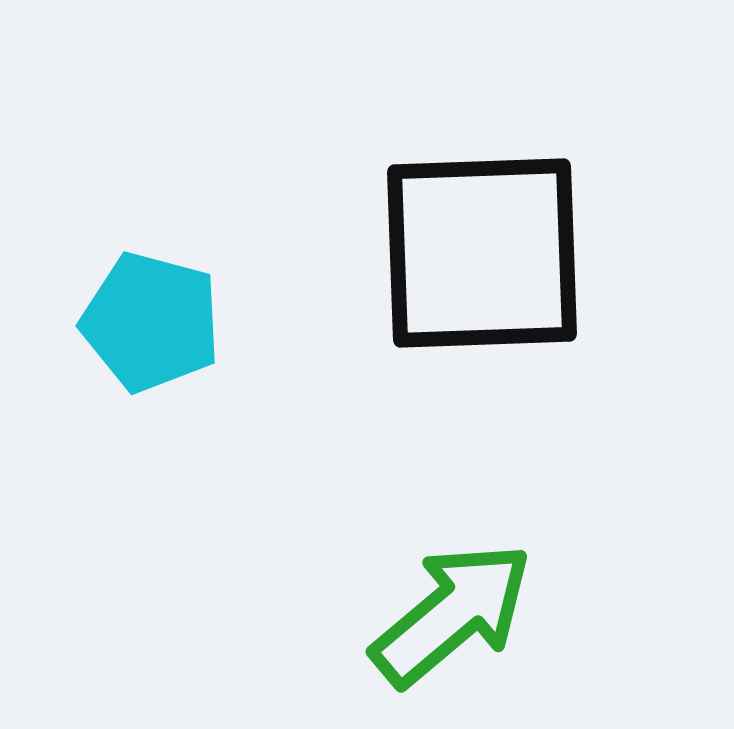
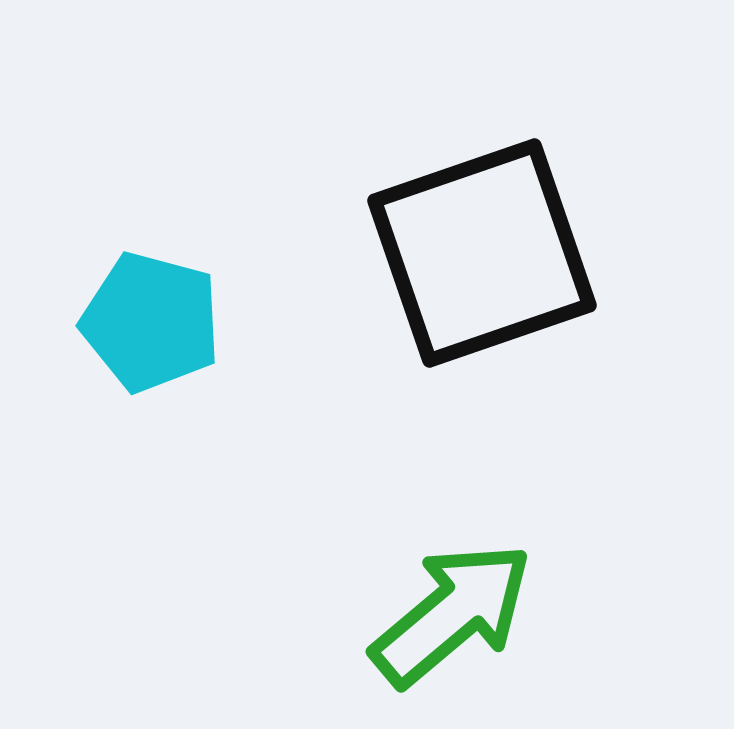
black square: rotated 17 degrees counterclockwise
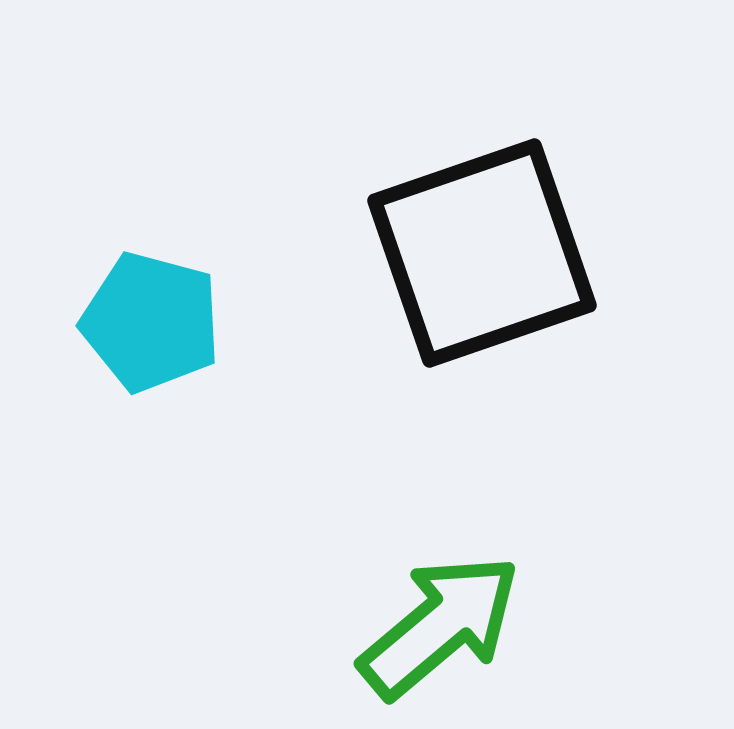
green arrow: moved 12 px left, 12 px down
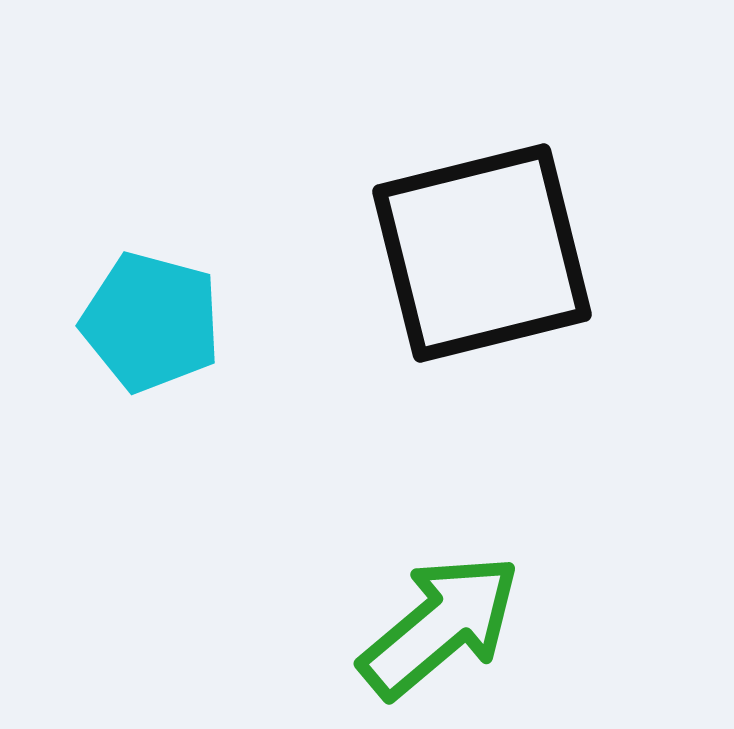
black square: rotated 5 degrees clockwise
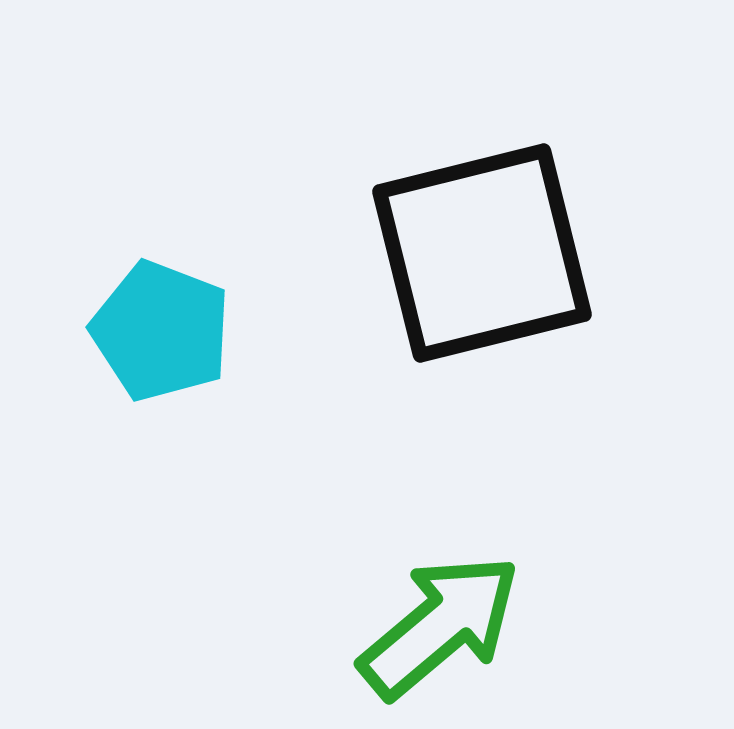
cyan pentagon: moved 10 px right, 9 px down; rotated 6 degrees clockwise
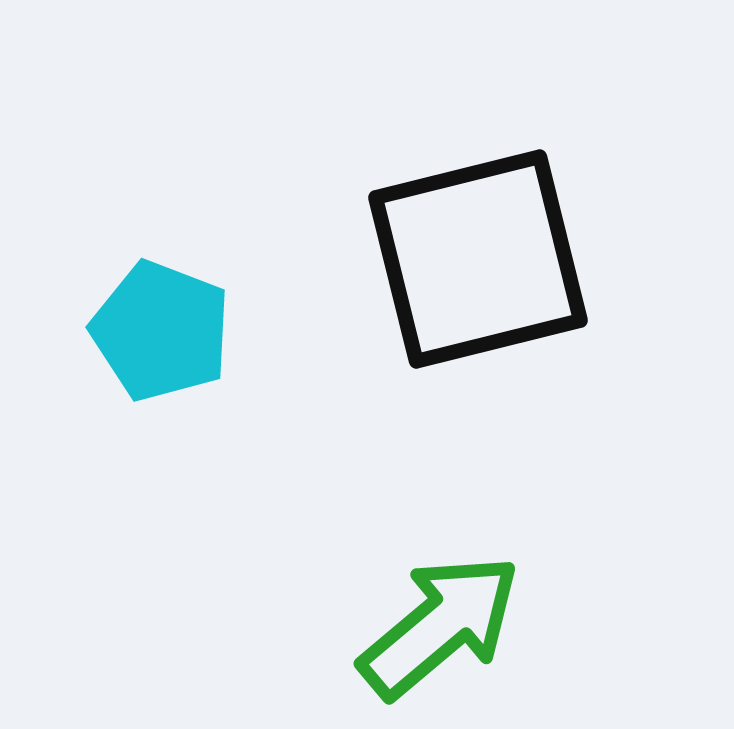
black square: moved 4 px left, 6 px down
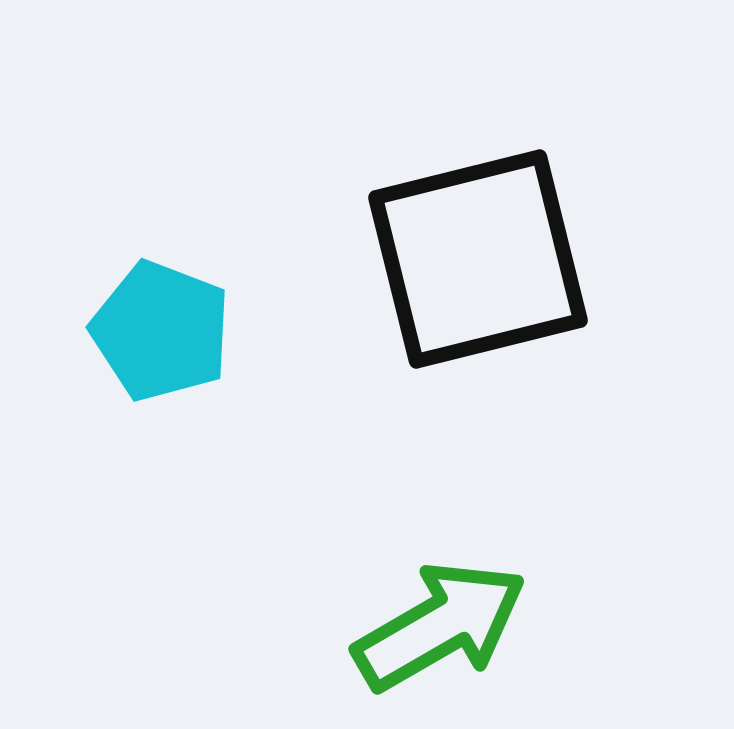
green arrow: rotated 10 degrees clockwise
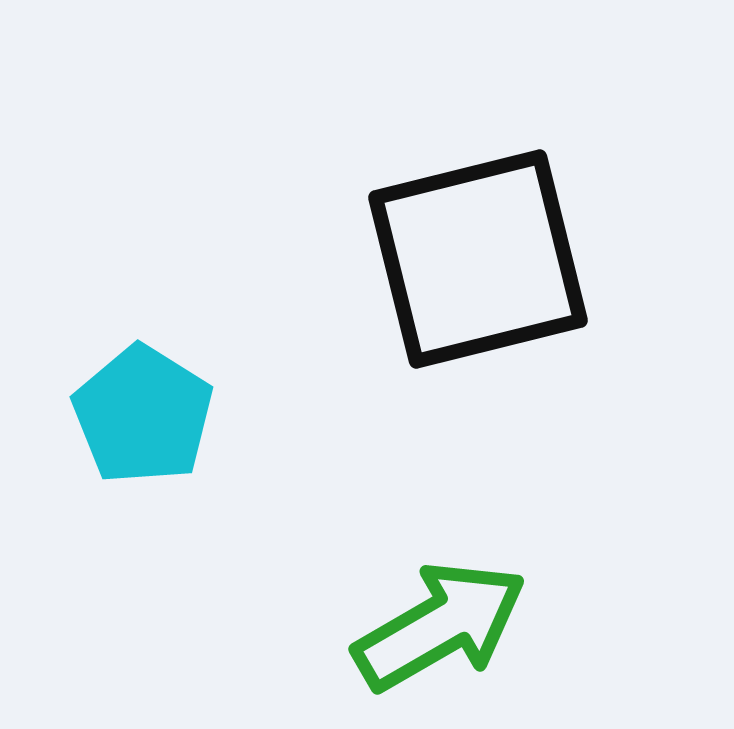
cyan pentagon: moved 18 px left, 84 px down; rotated 11 degrees clockwise
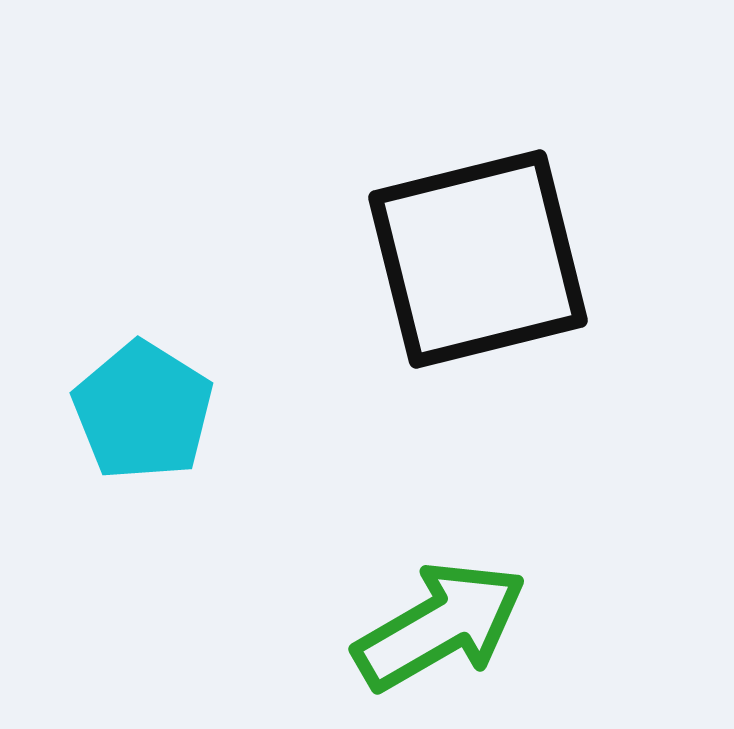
cyan pentagon: moved 4 px up
